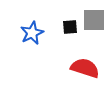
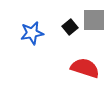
black square: rotated 35 degrees counterclockwise
blue star: rotated 15 degrees clockwise
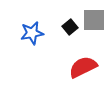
red semicircle: moved 2 px left, 1 px up; rotated 44 degrees counterclockwise
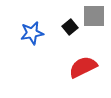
gray square: moved 4 px up
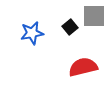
red semicircle: rotated 12 degrees clockwise
